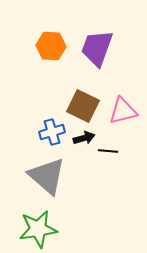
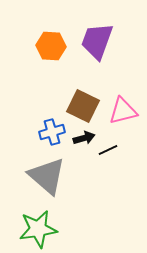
purple trapezoid: moved 7 px up
black line: moved 1 px up; rotated 30 degrees counterclockwise
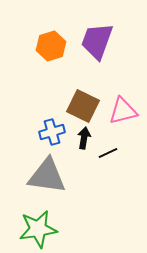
orange hexagon: rotated 20 degrees counterclockwise
black arrow: rotated 65 degrees counterclockwise
black line: moved 3 px down
gray triangle: rotated 33 degrees counterclockwise
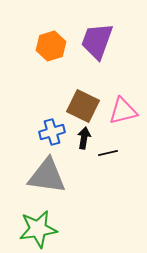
black line: rotated 12 degrees clockwise
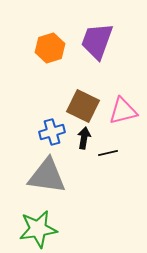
orange hexagon: moved 1 px left, 2 px down
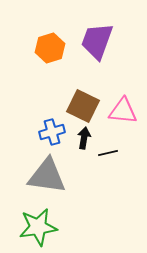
pink triangle: rotated 20 degrees clockwise
green star: moved 2 px up
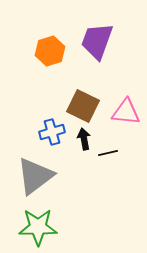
orange hexagon: moved 3 px down
pink triangle: moved 3 px right, 1 px down
black arrow: moved 1 px down; rotated 20 degrees counterclockwise
gray triangle: moved 12 px left; rotated 45 degrees counterclockwise
green star: rotated 9 degrees clockwise
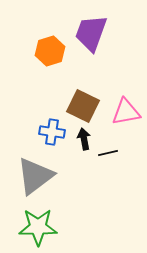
purple trapezoid: moved 6 px left, 8 px up
pink triangle: rotated 16 degrees counterclockwise
blue cross: rotated 25 degrees clockwise
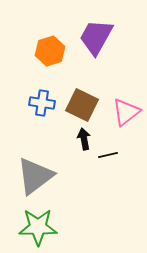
purple trapezoid: moved 5 px right, 4 px down; rotated 9 degrees clockwise
brown square: moved 1 px left, 1 px up
pink triangle: rotated 28 degrees counterclockwise
blue cross: moved 10 px left, 29 px up
black line: moved 2 px down
